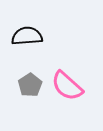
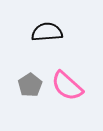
black semicircle: moved 20 px right, 4 px up
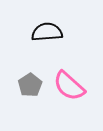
pink semicircle: moved 2 px right
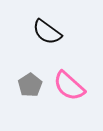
black semicircle: rotated 140 degrees counterclockwise
